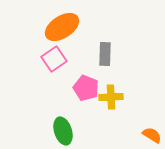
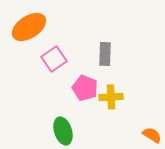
orange ellipse: moved 33 px left
pink pentagon: moved 1 px left
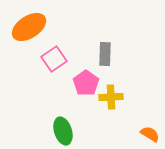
pink pentagon: moved 1 px right, 5 px up; rotated 15 degrees clockwise
orange semicircle: moved 2 px left, 1 px up
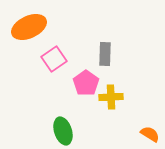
orange ellipse: rotated 8 degrees clockwise
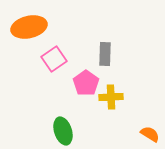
orange ellipse: rotated 12 degrees clockwise
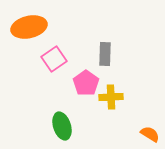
green ellipse: moved 1 px left, 5 px up
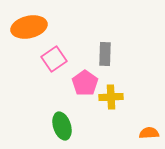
pink pentagon: moved 1 px left
orange semicircle: moved 1 px left, 1 px up; rotated 36 degrees counterclockwise
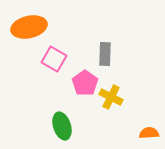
pink square: rotated 25 degrees counterclockwise
yellow cross: rotated 30 degrees clockwise
